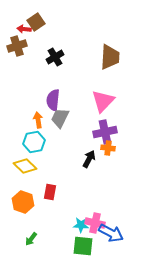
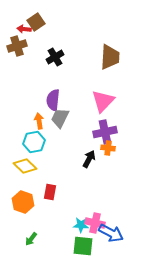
orange arrow: moved 1 px right, 1 px down
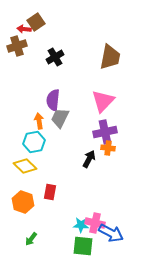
brown trapezoid: rotated 8 degrees clockwise
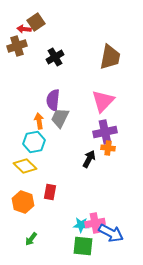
pink cross: rotated 24 degrees counterclockwise
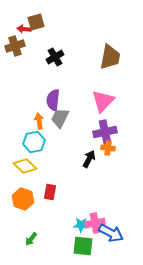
brown square: rotated 18 degrees clockwise
brown cross: moved 2 px left
orange hexagon: moved 3 px up
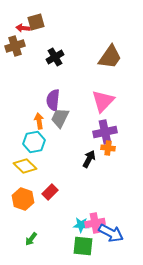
red arrow: moved 1 px left, 1 px up
brown trapezoid: rotated 24 degrees clockwise
red rectangle: rotated 35 degrees clockwise
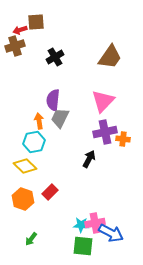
brown square: rotated 12 degrees clockwise
red arrow: moved 3 px left, 2 px down; rotated 24 degrees counterclockwise
orange cross: moved 15 px right, 9 px up
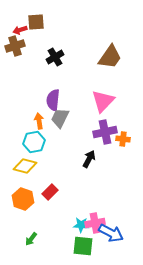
yellow diamond: rotated 30 degrees counterclockwise
